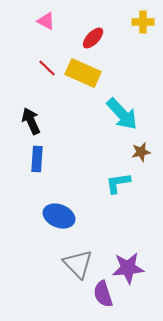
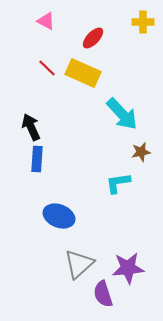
black arrow: moved 6 px down
gray triangle: moved 1 px right; rotated 32 degrees clockwise
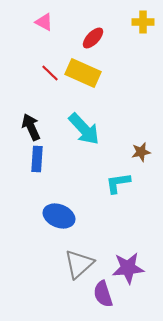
pink triangle: moved 2 px left, 1 px down
red line: moved 3 px right, 5 px down
cyan arrow: moved 38 px left, 15 px down
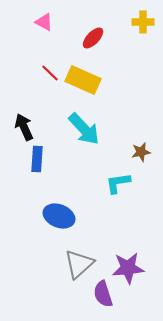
yellow rectangle: moved 7 px down
black arrow: moved 7 px left
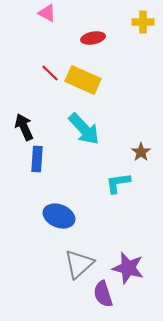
pink triangle: moved 3 px right, 9 px up
red ellipse: rotated 35 degrees clockwise
brown star: rotated 24 degrees counterclockwise
purple star: rotated 20 degrees clockwise
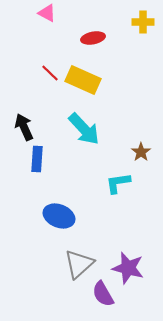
purple semicircle: rotated 12 degrees counterclockwise
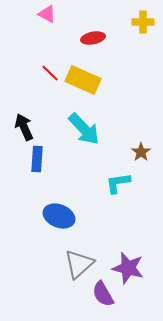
pink triangle: moved 1 px down
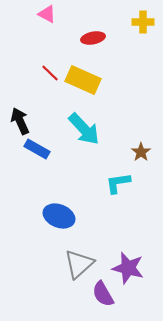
black arrow: moved 4 px left, 6 px up
blue rectangle: moved 10 px up; rotated 65 degrees counterclockwise
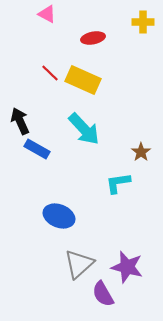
purple star: moved 1 px left, 1 px up
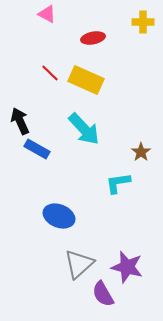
yellow rectangle: moved 3 px right
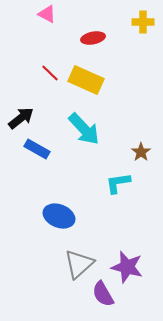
black arrow: moved 1 px right, 3 px up; rotated 76 degrees clockwise
